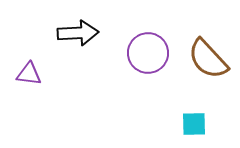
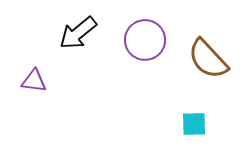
black arrow: rotated 144 degrees clockwise
purple circle: moved 3 px left, 13 px up
purple triangle: moved 5 px right, 7 px down
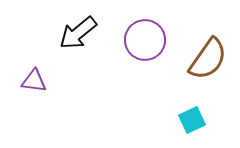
brown semicircle: rotated 102 degrees counterclockwise
cyan square: moved 2 px left, 4 px up; rotated 24 degrees counterclockwise
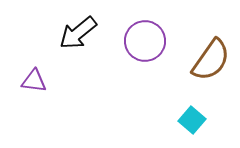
purple circle: moved 1 px down
brown semicircle: moved 3 px right, 1 px down
cyan square: rotated 24 degrees counterclockwise
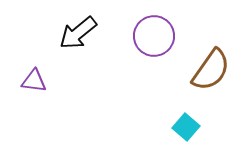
purple circle: moved 9 px right, 5 px up
brown semicircle: moved 10 px down
cyan square: moved 6 px left, 7 px down
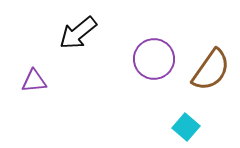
purple circle: moved 23 px down
purple triangle: rotated 12 degrees counterclockwise
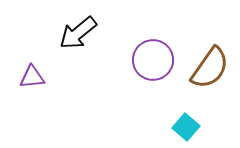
purple circle: moved 1 px left, 1 px down
brown semicircle: moved 1 px left, 2 px up
purple triangle: moved 2 px left, 4 px up
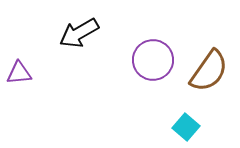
black arrow: moved 1 px right; rotated 9 degrees clockwise
brown semicircle: moved 1 px left, 3 px down
purple triangle: moved 13 px left, 4 px up
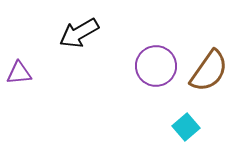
purple circle: moved 3 px right, 6 px down
cyan square: rotated 8 degrees clockwise
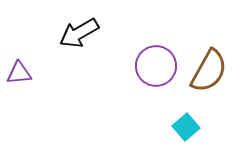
brown semicircle: rotated 6 degrees counterclockwise
